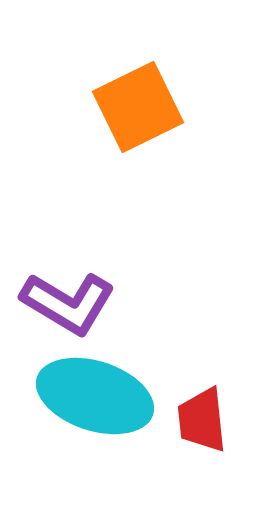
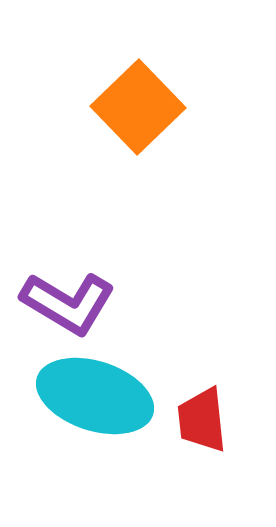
orange square: rotated 18 degrees counterclockwise
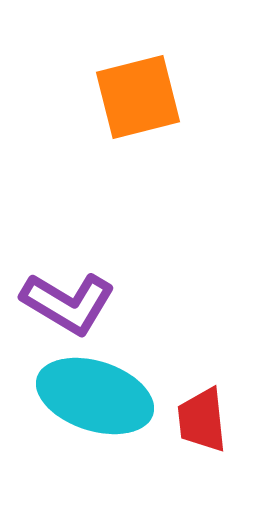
orange square: moved 10 px up; rotated 30 degrees clockwise
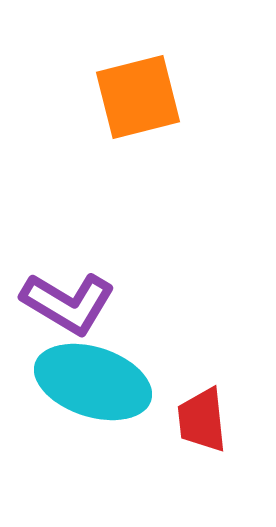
cyan ellipse: moved 2 px left, 14 px up
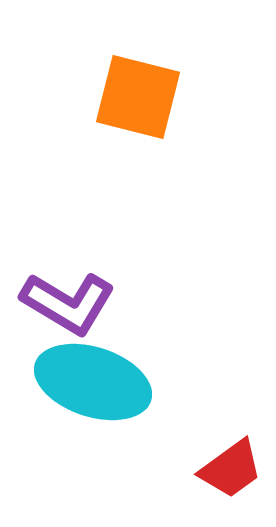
orange square: rotated 28 degrees clockwise
red trapezoid: moved 29 px right, 49 px down; rotated 120 degrees counterclockwise
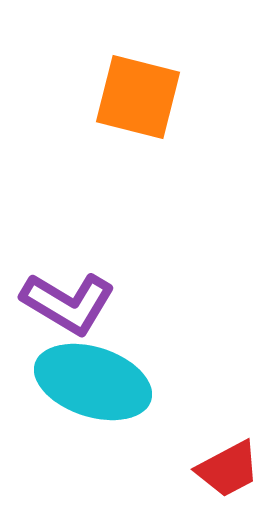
red trapezoid: moved 3 px left; rotated 8 degrees clockwise
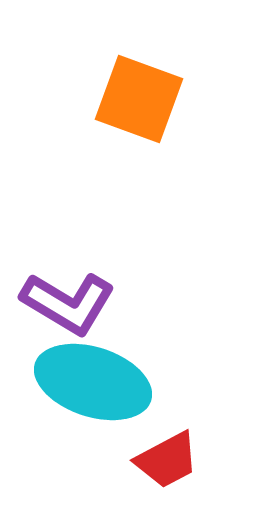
orange square: moved 1 px right, 2 px down; rotated 6 degrees clockwise
red trapezoid: moved 61 px left, 9 px up
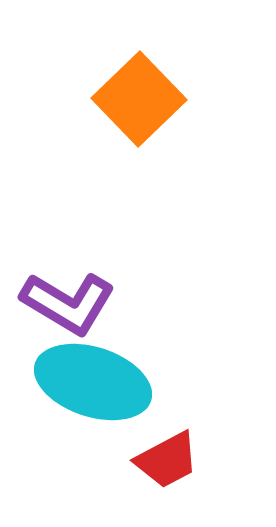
orange square: rotated 26 degrees clockwise
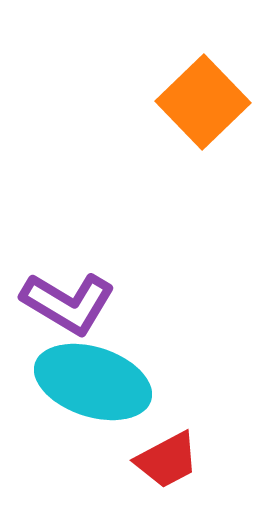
orange square: moved 64 px right, 3 px down
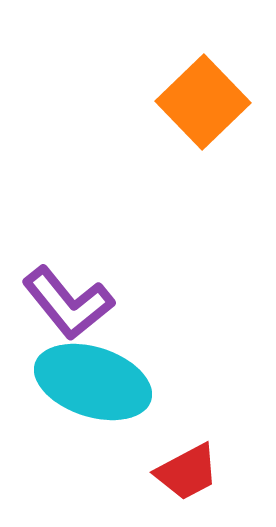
purple L-shape: rotated 20 degrees clockwise
red trapezoid: moved 20 px right, 12 px down
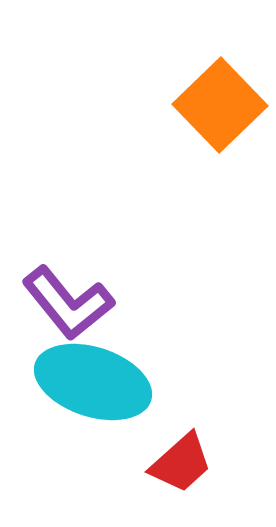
orange square: moved 17 px right, 3 px down
red trapezoid: moved 6 px left, 9 px up; rotated 14 degrees counterclockwise
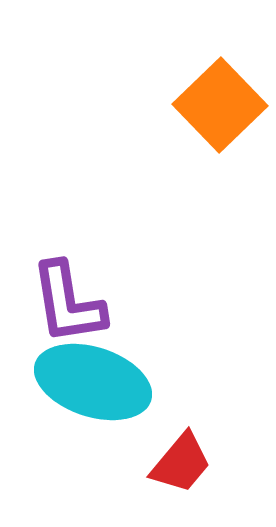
purple L-shape: rotated 30 degrees clockwise
red trapezoid: rotated 8 degrees counterclockwise
